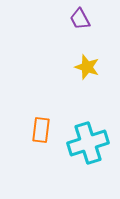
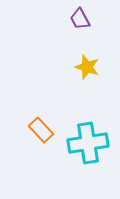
orange rectangle: rotated 50 degrees counterclockwise
cyan cross: rotated 9 degrees clockwise
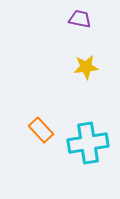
purple trapezoid: rotated 130 degrees clockwise
yellow star: moved 1 px left; rotated 25 degrees counterclockwise
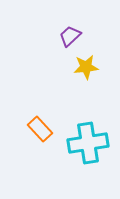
purple trapezoid: moved 10 px left, 17 px down; rotated 55 degrees counterclockwise
orange rectangle: moved 1 px left, 1 px up
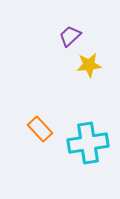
yellow star: moved 3 px right, 2 px up
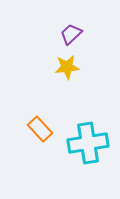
purple trapezoid: moved 1 px right, 2 px up
yellow star: moved 22 px left, 2 px down
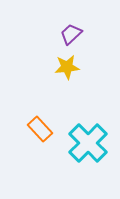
cyan cross: rotated 36 degrees counterclockwise
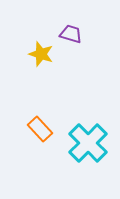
purple trapezoid: rotated 60 degrees clockwise
yellow star: moved 26 px left, 13 px up; rotated 25 degrees clockwise
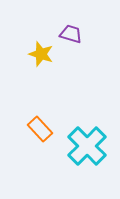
cyan cross: moved 1 px left, 3 px down
